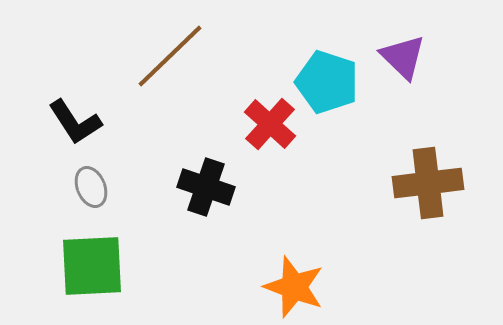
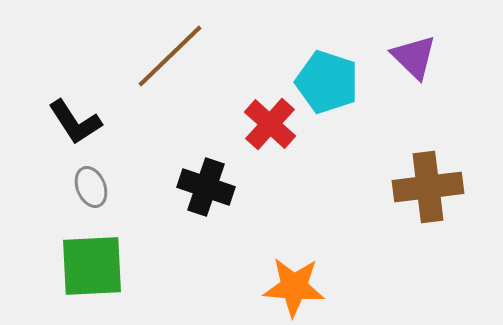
purple triangle: moved 11 px right
brown cross: moved 4 px down
orange star: rotated 16 degrees counterclockwise
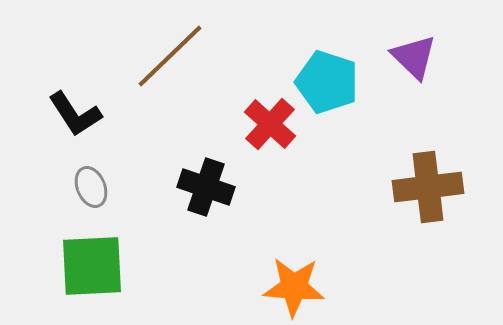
black L-shape: moved 8 px up
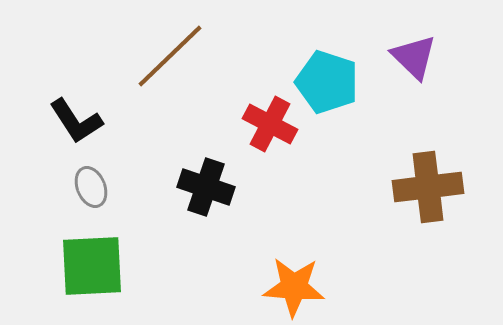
black L-shape: moved 1 px right, 7 px down
red cross: rotated 14 degrees counterclockwise
